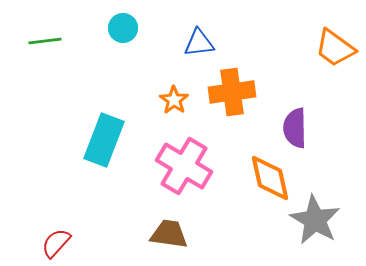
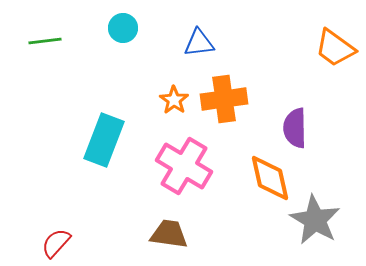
orange cross: moved 8 px left, 7 px down
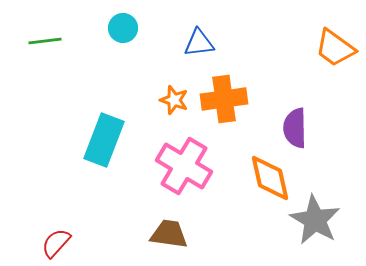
orange star: rotated 16 degrees counterclockwise
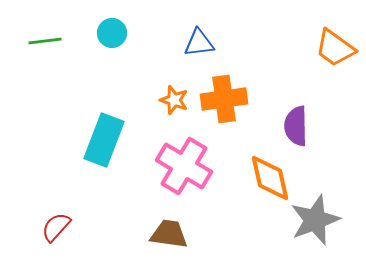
cyan circle: moved 11 px left, 5 px down
purple semicircle: moved 1 px right, 2 px up
gray star: rotated 21 degrees clockwise
red semicircle: moved 16 px up
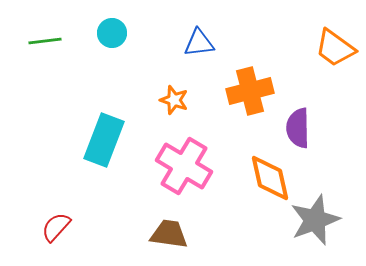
orange cross: moved 26 px right, 8 px up; rotated 6 degrees counterclockwise
purple semicircle: moved 2 px right, 2 px down
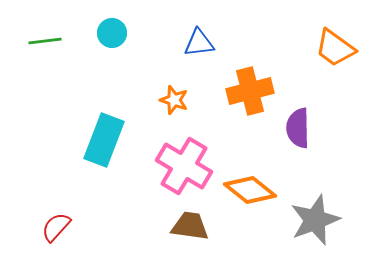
orange diamond: moved 20 px left, 12 px down; rotated 39 degrees counterclockwise
brown trapezoid: moved 21 px right, 8 px up
